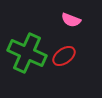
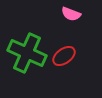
pink semicircle: moved 6 px up
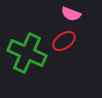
red ellipse: moved 15 px up
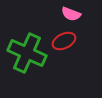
red ellipse: rotated 10 degrees clockwise
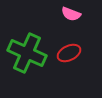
red ellipse: moved 5 px right, 12 px down
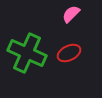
pink semicircle: rotated 114 degrees clockwise
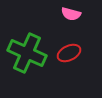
pink semicircle: rotated 120 degrees counterclockwise
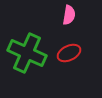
pink semicircle: moved 2 px left, 1 px down; rotated 96 degrees counterclockwise
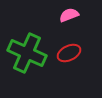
pink semicircle: rotated 120 degrees counterclockwise
